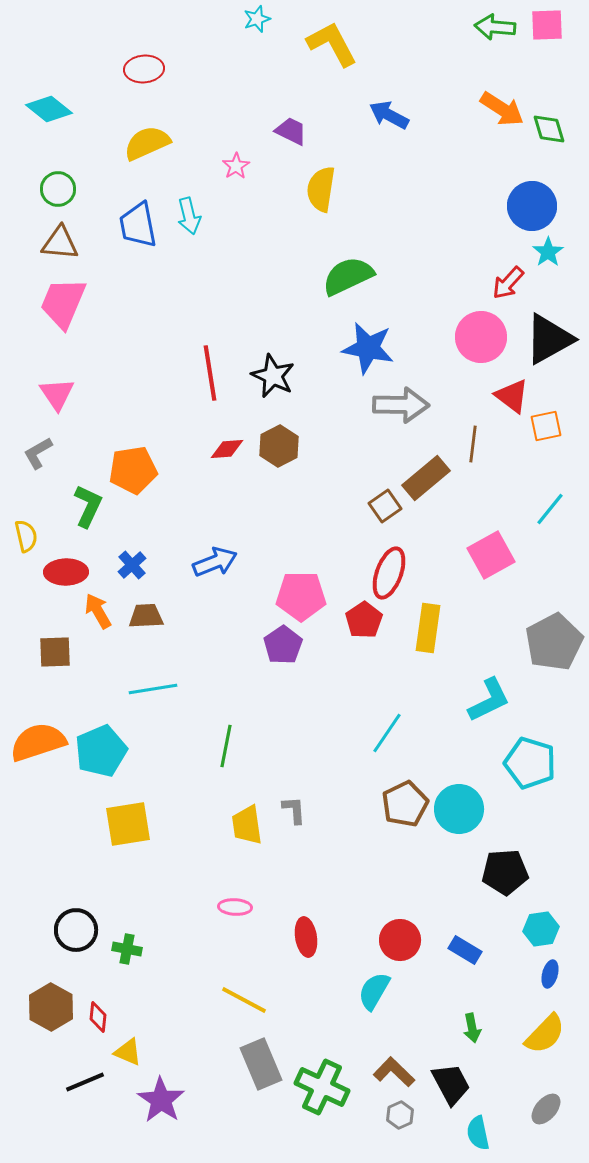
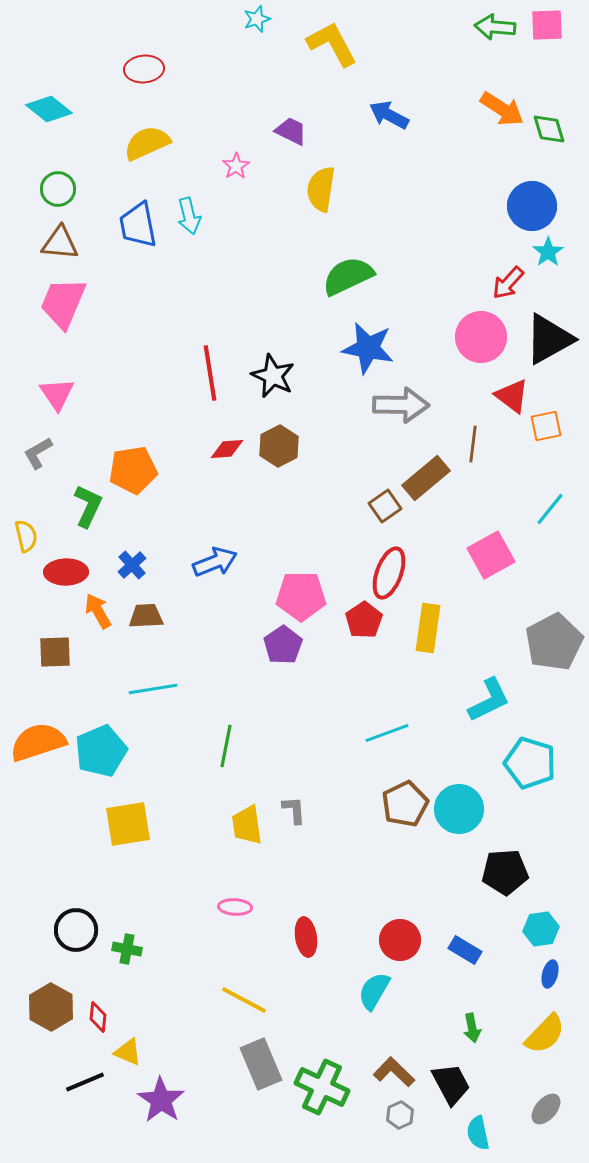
cyan line at (387, 733): rotated 36 degrees clockwise
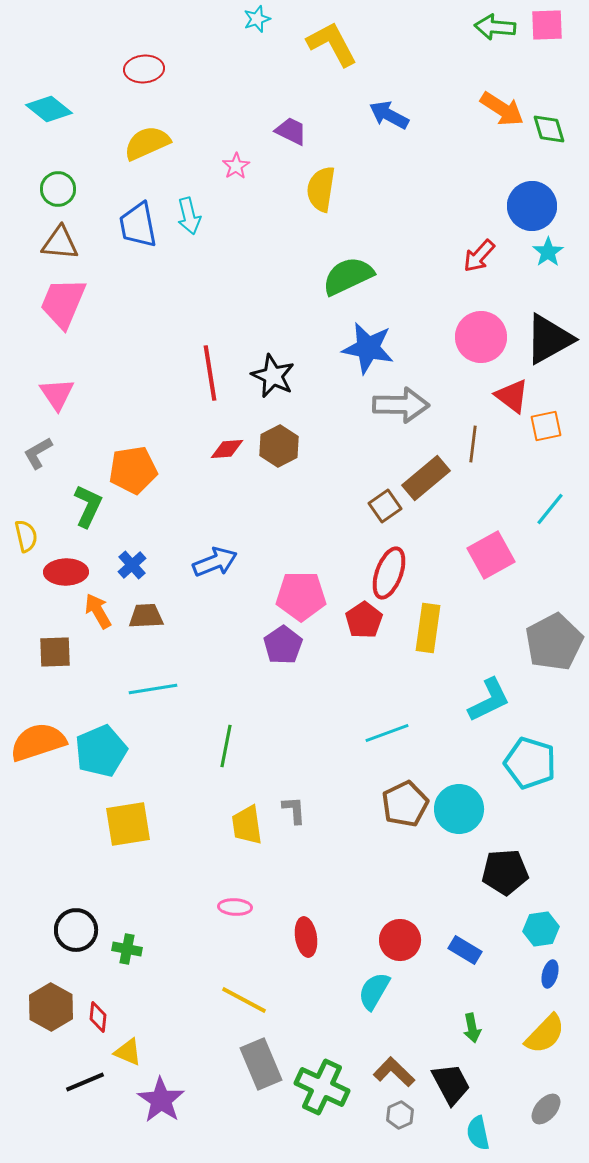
red arrow at (508, 283): moved 29 px left, 27 px up
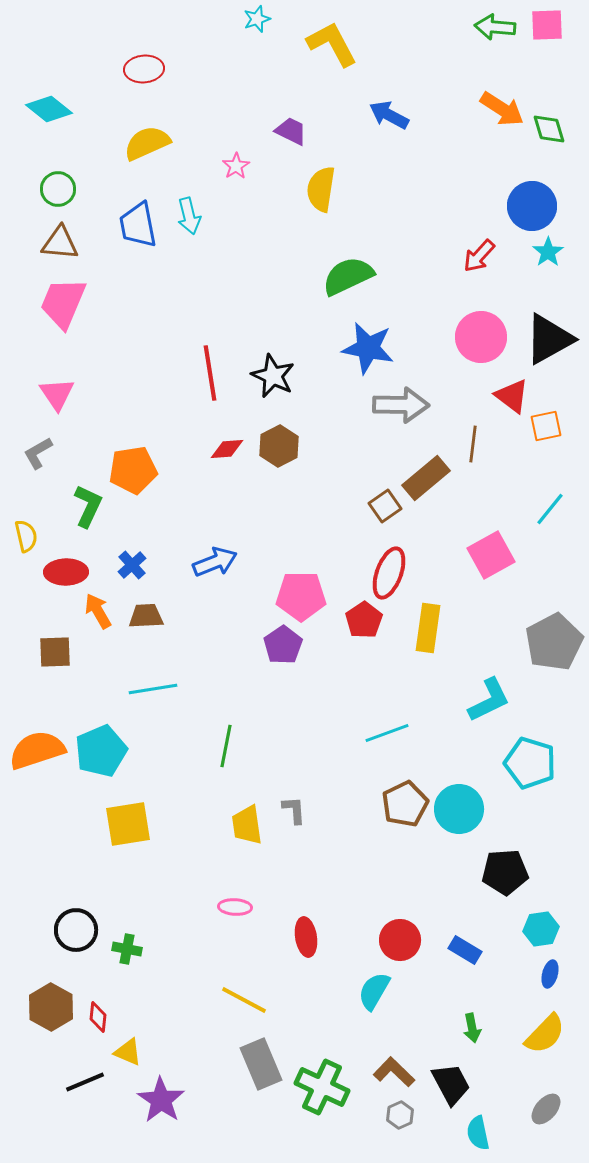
orange semicircle at (38, 742): moved 1 px left, 8 px down
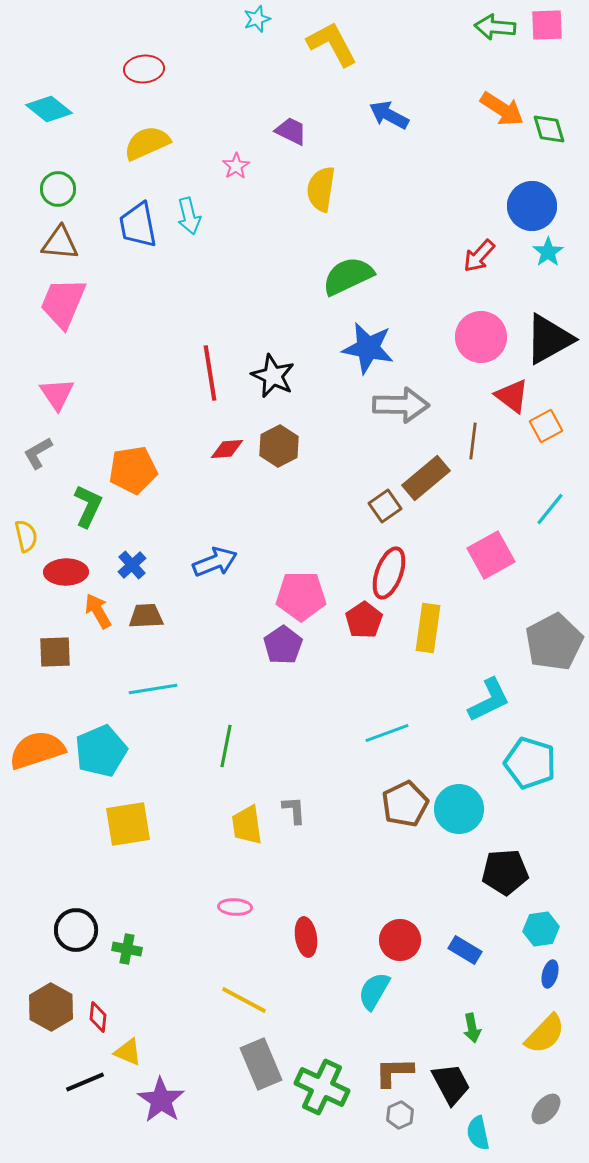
orange square at (546, 426): rotated 16 degrees counterclockwise
brown line at (473, 444): moved 3 px up
brown L-shape at (394, 1072): rotated 45 degrees counterclockwise
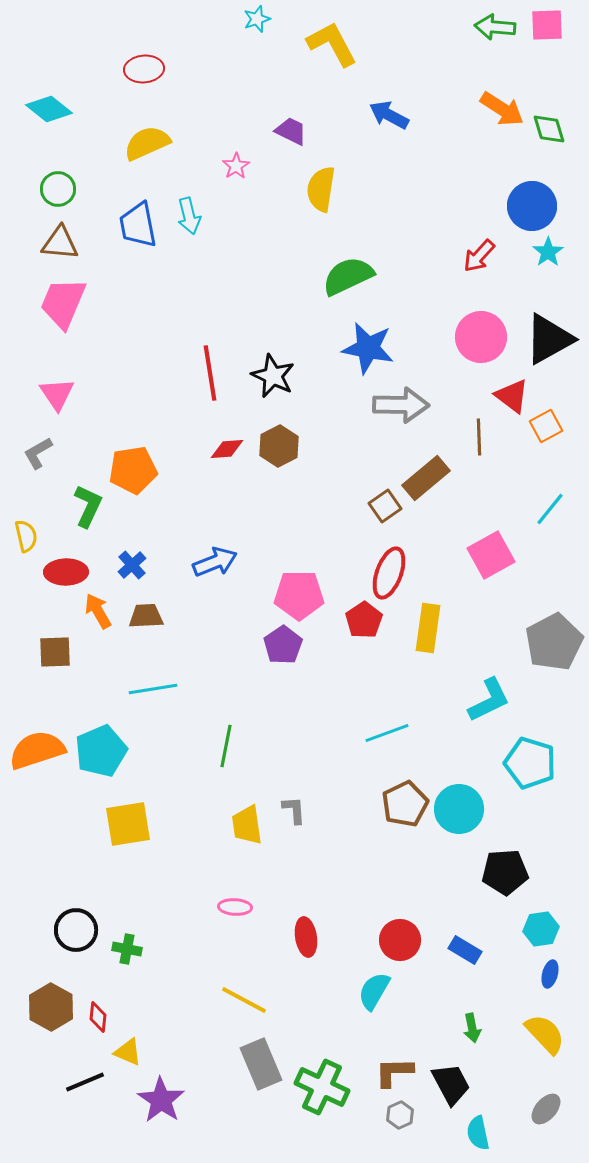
brown line at (473, 441): moved 6 px right, 4 px up; rotated 9 degrees counterclockwise
pink pentagon at (301, 596): moved 2 px left, 1 px up
yellow semicircle at (545, 1034): rotated 87 degrees counterclockwise
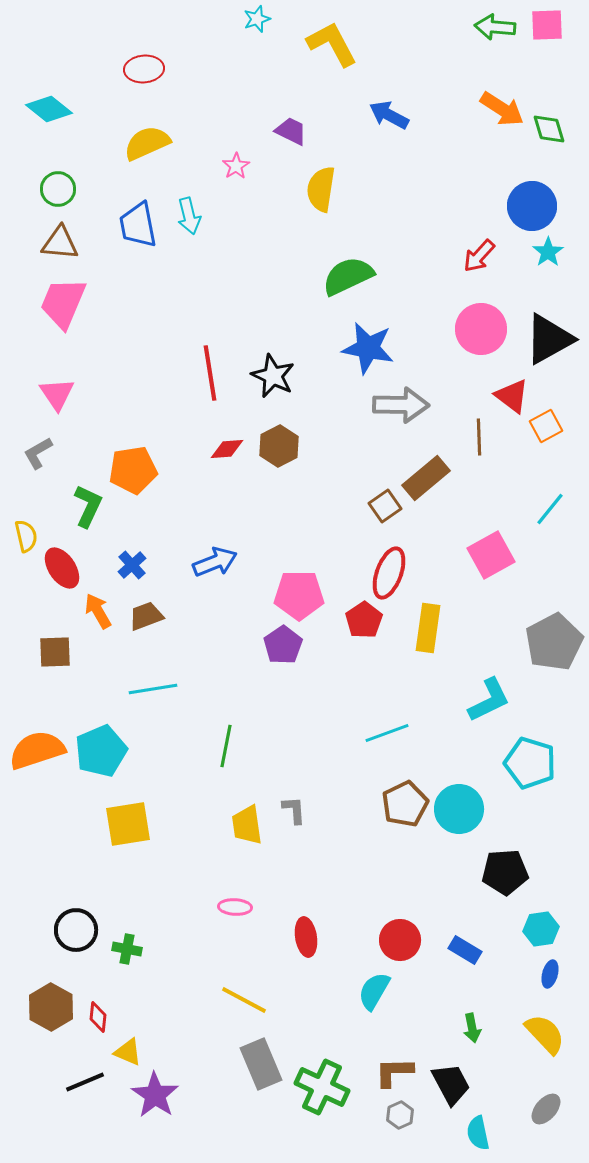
pink circle at (481, 337): moved 8 px up
red ellipse at (66, 572): moved 4 px left, 4 px up; rotated 57 degrees clockwise
brown trapezoid at (146, 616): rotated 18 degrees counterclockwise
purple star at (161, 1100): moved 6 px left, 5 px up
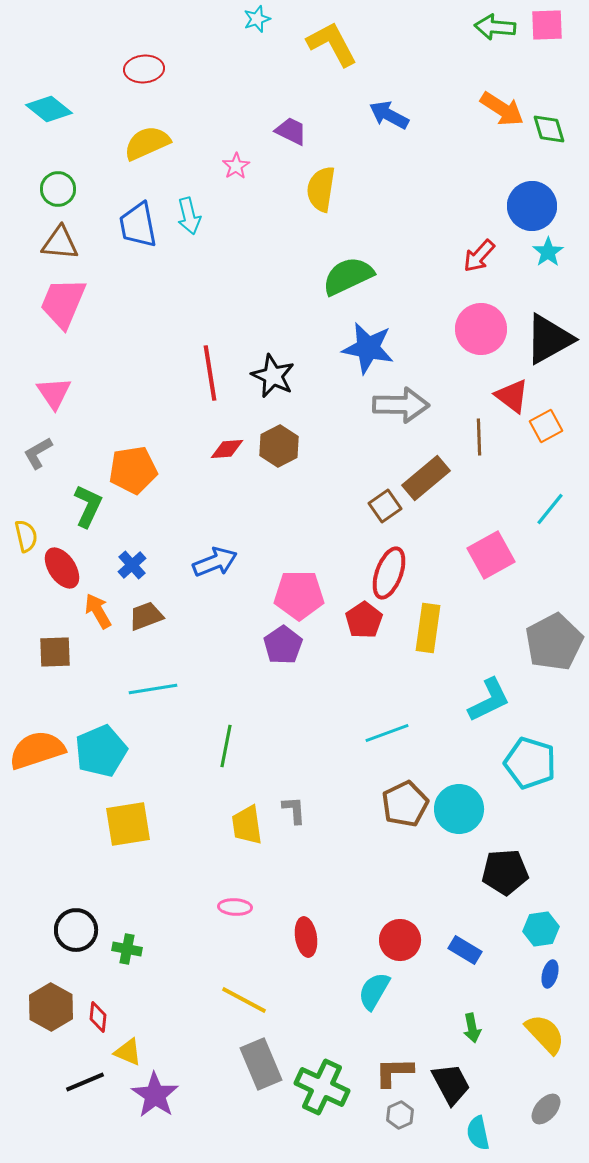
pink triangle at (57, 394): moved 3 px left, 1 px up
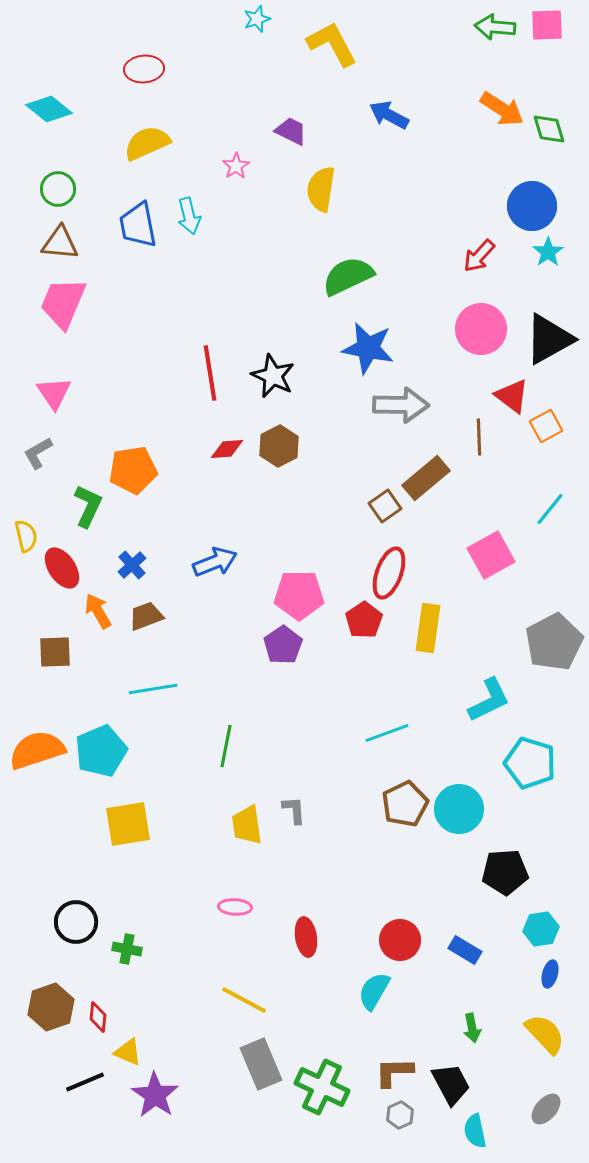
black circle at (76, 930): moved 8 px up
brown hexagon at (51, 1007): rotated 12 degrees clockwise
cyan semicircle at (478, 1133): moved 3 px left, 2 px up
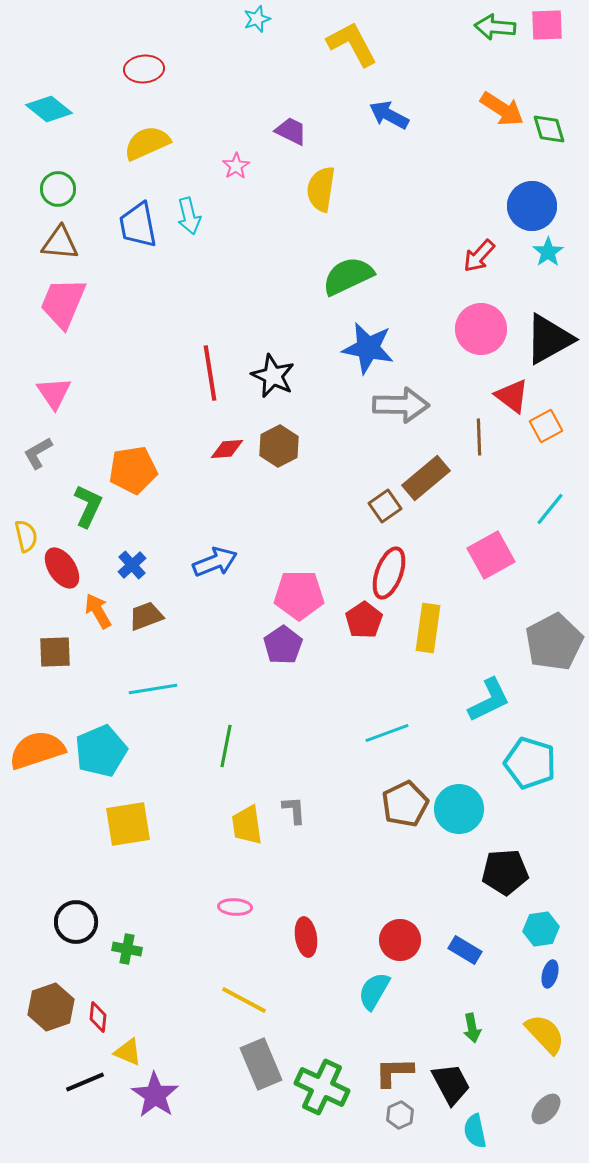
yellow L-shape at (332, 44): moved 20 px right
